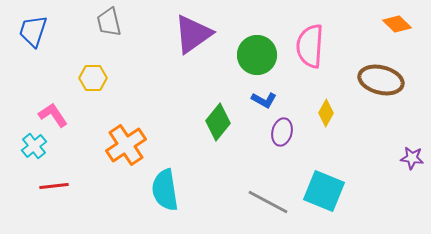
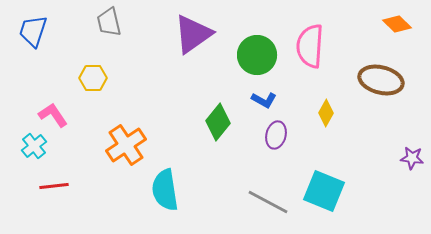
purple ellipse: moved 6 px left, 3 px down
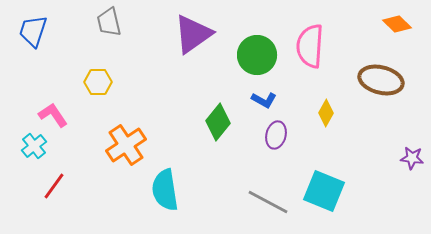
yellow hexagon: moved 5 px right, 4 px down
red line: rotated 48 degrees counterclockwise
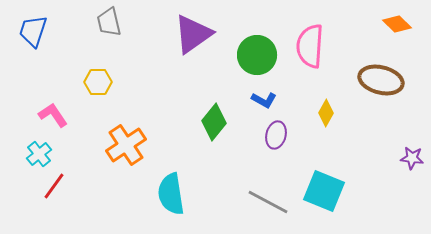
green diamond: moved 4 px left
cyan cross: moved 5 px right, 8 px down
cyan semicircle: moved 6 px right, 4 px down
